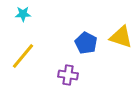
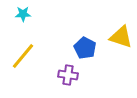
blue pentagon: moved 1 px left, 5 px down
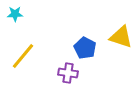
cyan star: moved 8 px left
purple cross: moved 2 px up
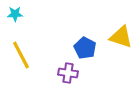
yellow line: moved 2 px left, 1 px up; rotated 68 degrees counterclockwise
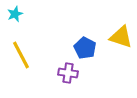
cyan star: rotated 21 degrees counterclockwise
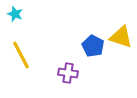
cyan star: rotated 28 degrees counterclockwise
blue pentagon: moved 8 px right, 2 px up
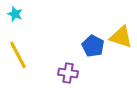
yellow line: moved 3 px left
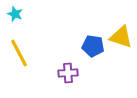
blue pentagon: rotated 20 degrees counterclockwise
yellow line: moved 1 px right, 2 px up
purple cross: rotated 12 degrees counterclockwise
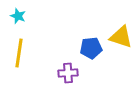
cyan star: moved 3 px right, 2 px down
blue pentagon: moved 2 px left, 2 px down; rotated 15 degrees counterclockwise
yellow line: rotated 36 degrees clockwise
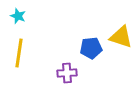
purple cross: moved 1 px left
